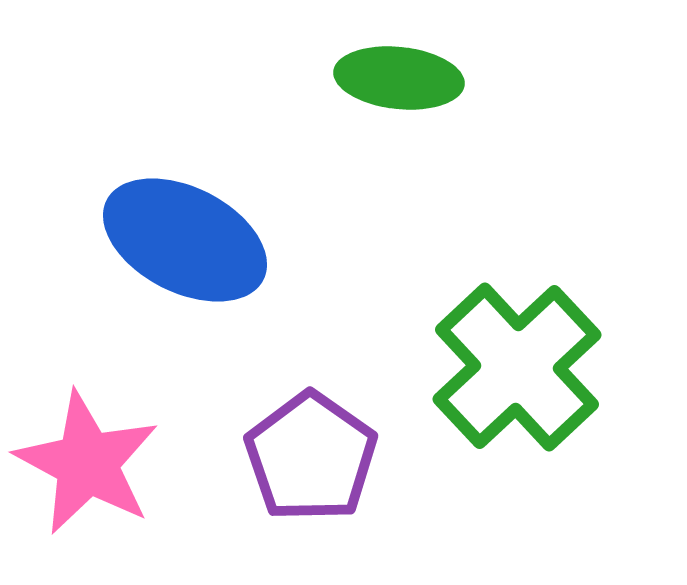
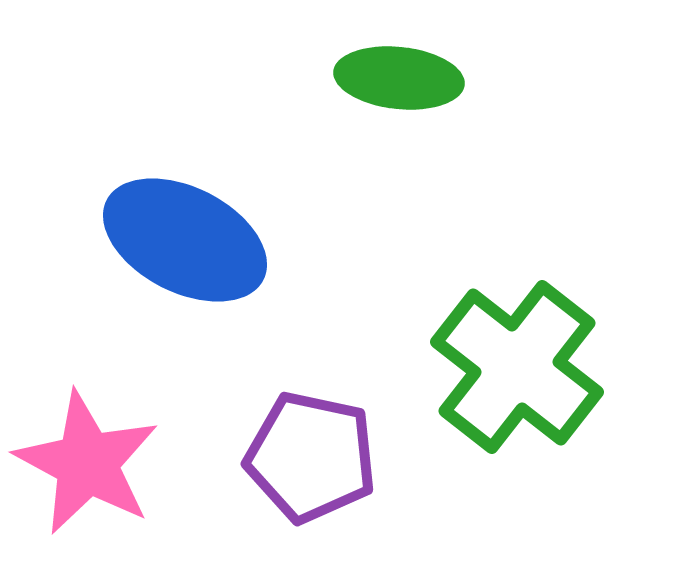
green cross: rotated 9 degrees counterclockwise
purple pentagon: rotated 23 degrees counterclockwise
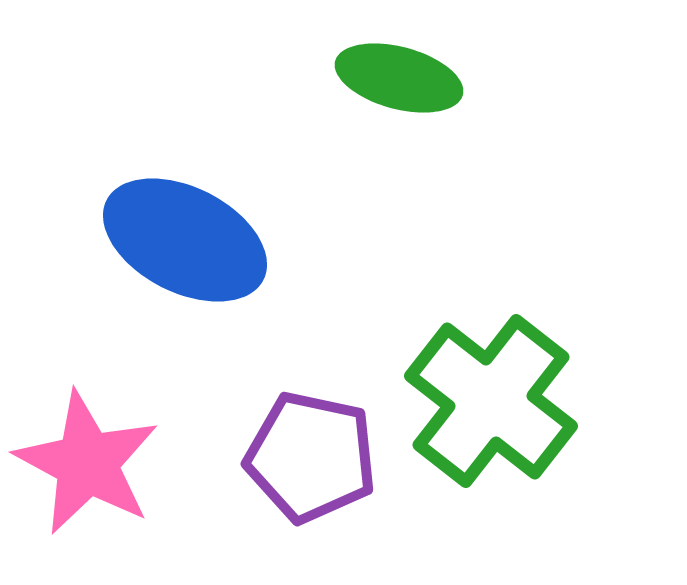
green ellipse: rotated 9 degrees clockwise
green cross: moved 26 px left, 34 px down
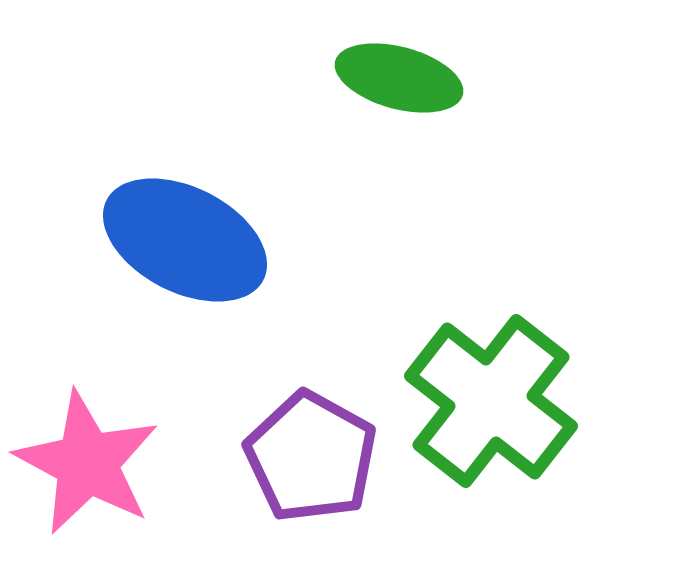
purple pentagon: rotated 17 degrees clockwise
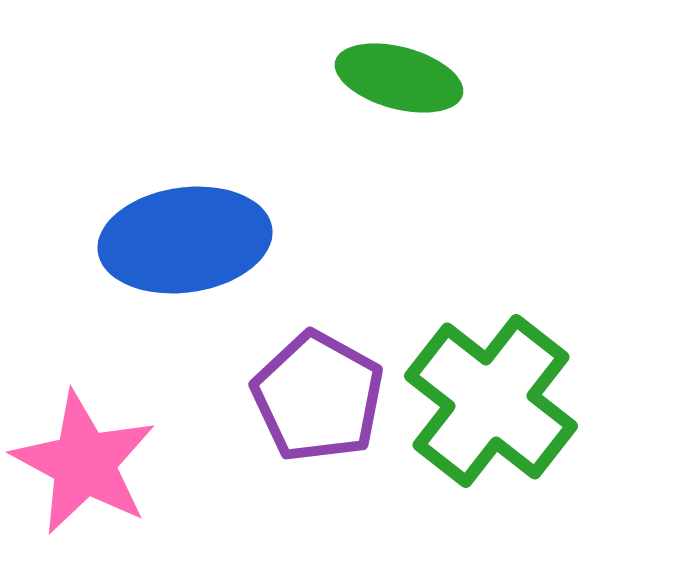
blue ellipse: rotated 35 degrees counterclockwise
purple pentagon: moved 7 px right, 60 px up
pink star: moved 3 px left
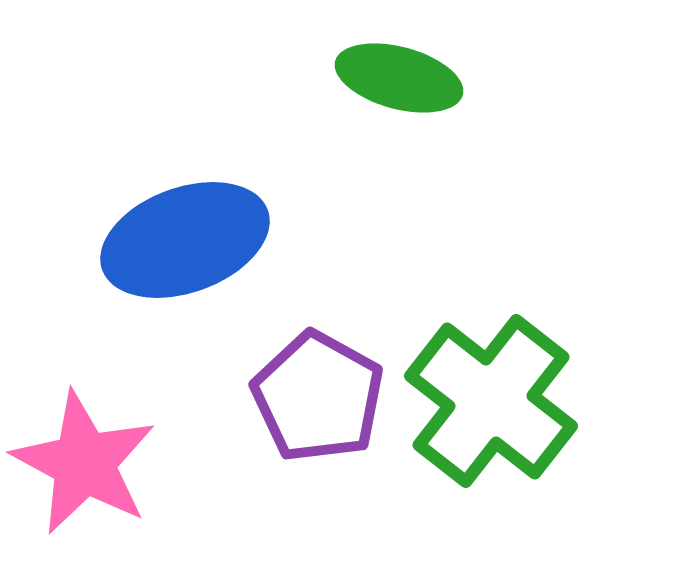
blue ellipse: rotated 12 degrees counterclockwise
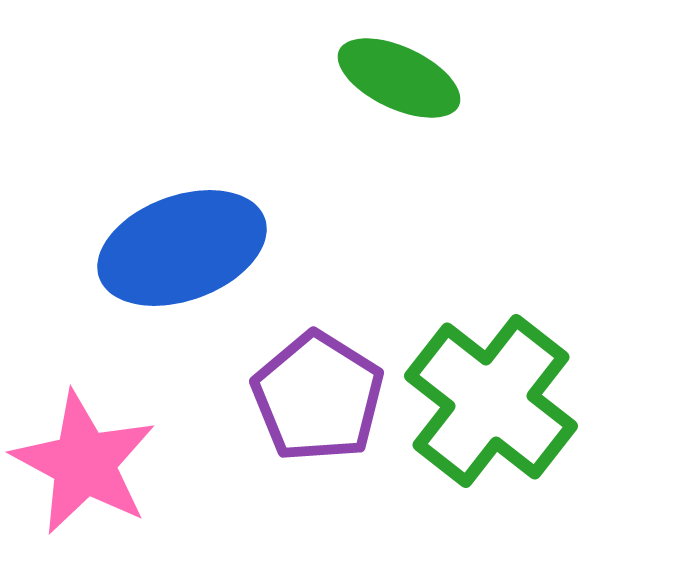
green ellipse: rotated 10 degrees clockwise
blue ellipse: moved 3 px left, 8 px down
purple pentagon: rotated 3 degrees clockwise
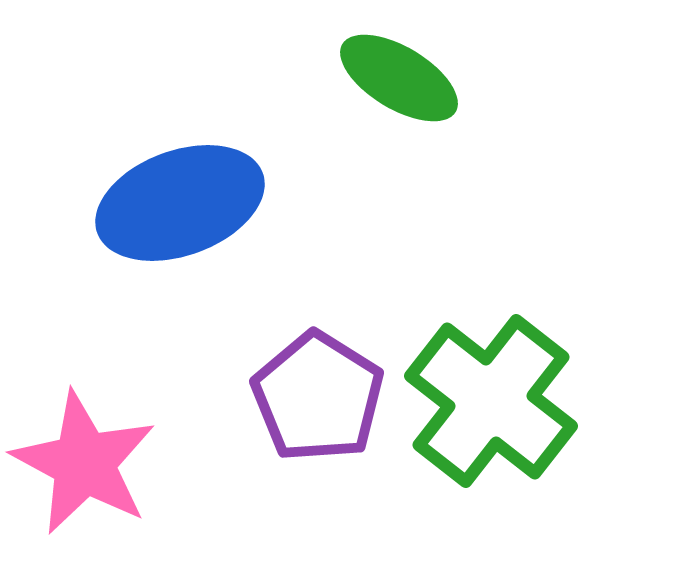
green ellipse: rotated 6 degrees clockwise
blue ellipse: moved 2 px left, 45 px up
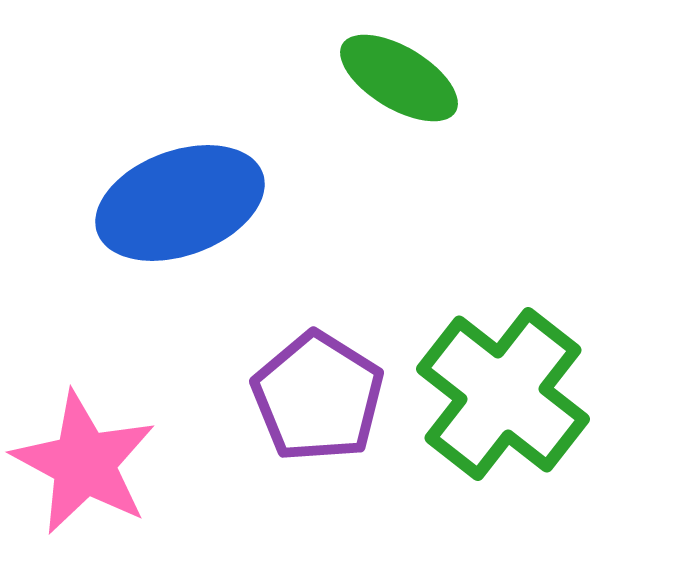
green cross: moved 12 px right, 7 px up
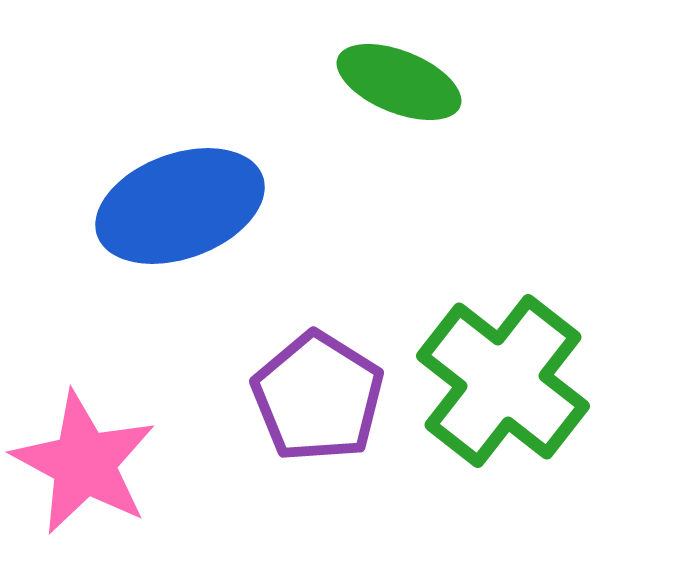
green ellipse: moved 4 px down; rotated 9 degrees counterclockwise
blue ellipse: moved 3 px down
green cross: moved 13 px up
